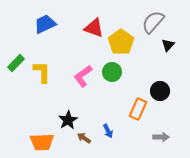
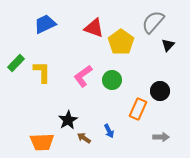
green circle: moved 8 px down
blue arrow: moved 1 px right
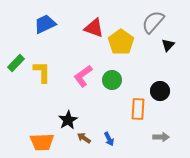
orange rectangle: rotated 20 degrees counterclockwise
blue arrow: moved 8 px down
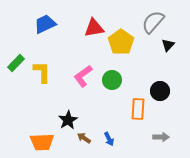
red triangle: rotated 30 degrees counterclockwise
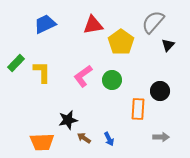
red triangle: moved 1 px left, 3 px up
black star: rotated 18 degrees clockwise
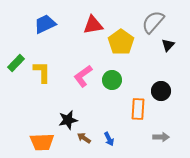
black circle: moved 1 px right
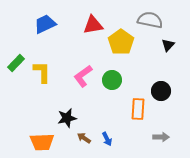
gray semicircle: moved 3 px left, 2 px up; rotated 60 degrees clockwise
black star: moved 1 px left, 2 px up
blue arrow: moved 2 px left
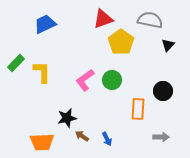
red triangle: moved 10 px right, 6 px up; rotated 10 degrees counterclockwise
pink L-shape: moved 2 px right, 4 px down
black circle: moved 2 px right
brown arrow: moved 2 px left, 2 px up
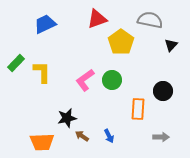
red triangle: moved 6 px left
black triangle: moved 3 px right
blue arrow: moved 2 px right, 3 px up
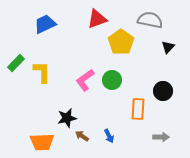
black triangle: moved 3 px left, 2 px down
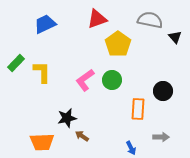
yellow pentagon: moved 3 px left, 2 px down
black triangle: moved 7 px right, 10 px up; rotated 24 degrees counterclockwise
blue arrow: moved 22 px right, 12 px down
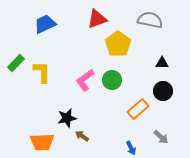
black triangle: moved 13 px left, 26 px down; rotated 48 degrees counterclockwise
orange rectangle: rotated 45 degrees clockwise
gray arrow: rotated 42 degrees clockwise
